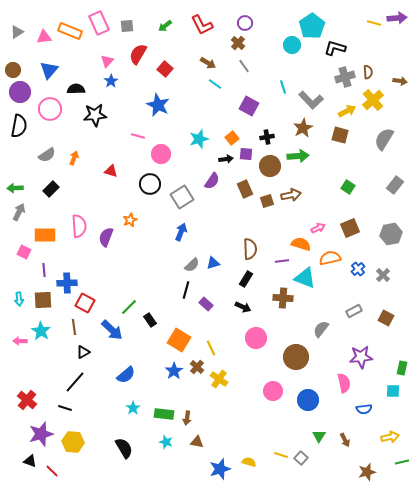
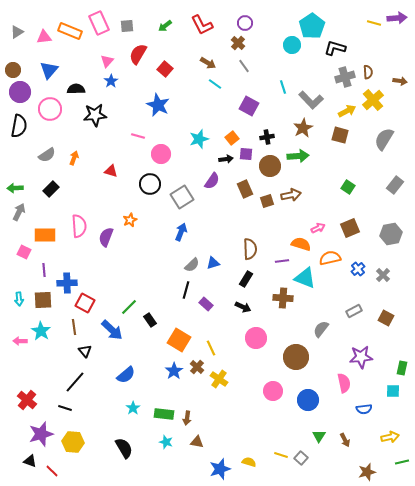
black triangle at (83, 352): moved 2 px right, 1 px up; rotated 40 degrees counterclockwise
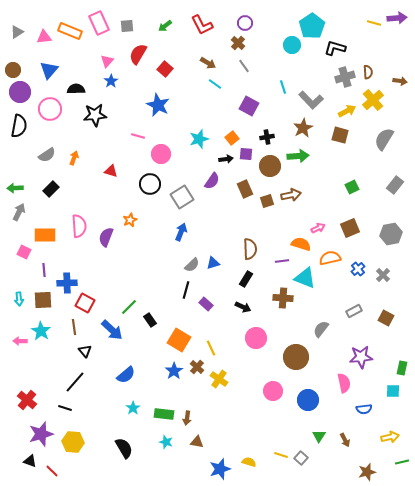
green square at (348, 187): moved 4 px right; rotated 32 degrees clockwise
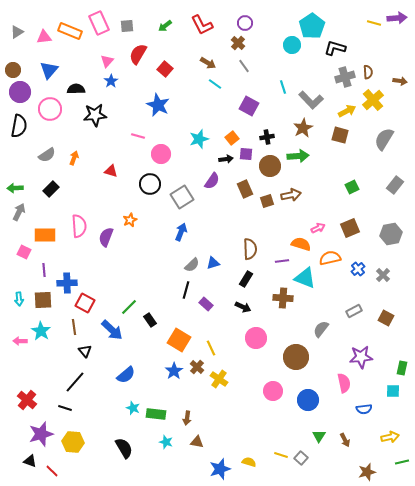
cyan star at (133, 408): rotated 16 degrees counterclockwise
green rectangle at (164, 414): moved 8 px left
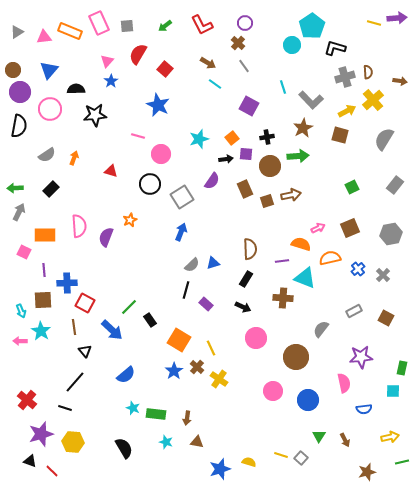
cyan arrow at (19, 299): moved 2 px right, 12 px down; rotated 16 degrees counterclockwise
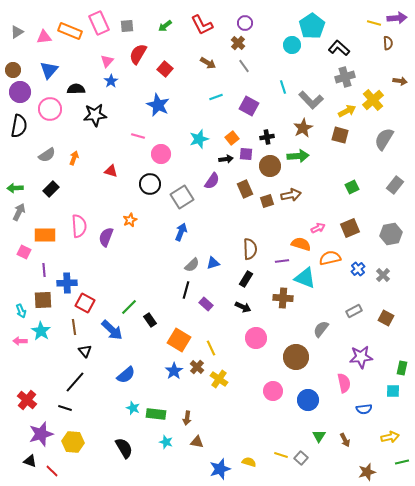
black L-shape at (335, 48): moved 4 px right; rotated 25 degrees clockwise
brown semicircle at (368, 72): moved 20 px right, 29 px up
cyan line at (215, 84): moved 1 px right, 13 px down; rotated 56 degrees counterclockwise
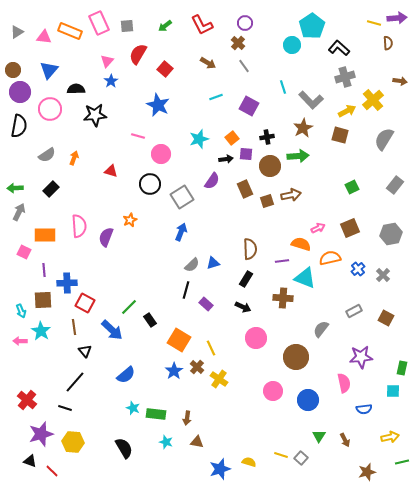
pink triangle at (44, 37): rotated 14 degrees clockwise
